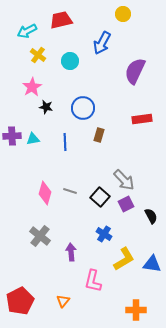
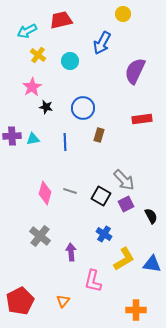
black square: moved 1 px right, 1 px up; rotated 12 degrees counterclockwise
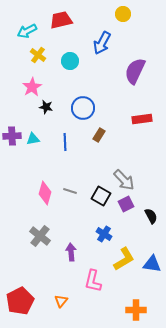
brown rectangle: rotated 16 degrees clockwise
orange triangle: moved 2 px left
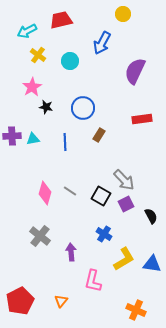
gray line: rotated 16 degrees clockwise
orange cross: rotated 24 degrees clockwise
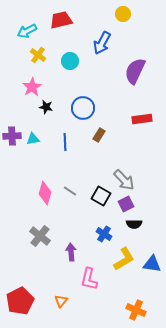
black semicircle: moved 17 px left, 8 px down; rotated 119 degrees clockwise
pink L-shape: moved 4 px left, 2 px up
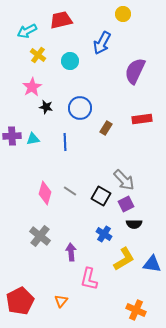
blue circle: moved 3 px left
brown rectangle: moved 7 px right, 7 px up
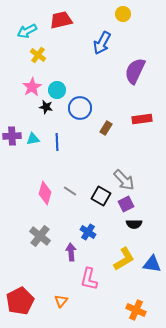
cyan circle: moved 13 px left, 29 px down
blue line: moved 8 px left
blue cross: moved 16 px left, 2 px up
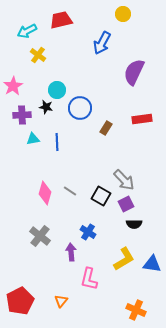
purple semicircle: moved 1 px left, 1 px down
pink star: moved 19 px left, 1 px up
purple cross: moved 10 px right, 21 px up
